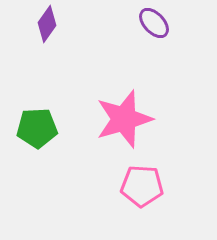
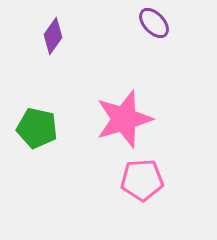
purple diamond: moved 6 px right, 12 px down
green pentagon: rotated 15 degrees clockwise
pink pentagon: moved 6 px up; rotated 6 degrees counterclockwise
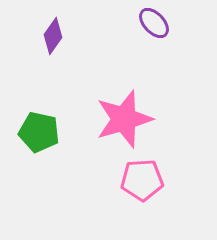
green pentagon: moved 2 px right, 4 px down
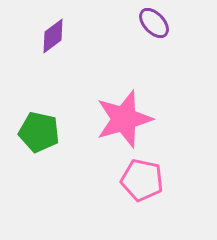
purple diamond: rotated 18 degrees clockwise
pink pentagon: rotated 15 degrees clockwise
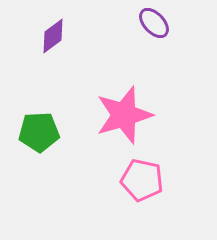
pink star: moved 4 px up
green pentagon: rotated 15 degrees counterclockwise
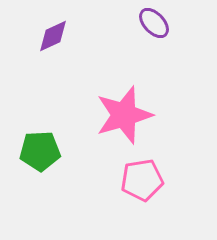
purple diamond: rotated 12 degrees clockwise
green pentagon: moved 1 px right, 19 px down
pink pentagon: rotated 21 degrees counterclockwise
